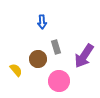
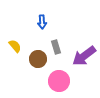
purple arrow: rotated 20 degrees clockwise
yellow semicircle: moved 1 px left, 24 px up
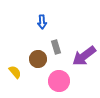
yellow semicircle: moved 26 px down
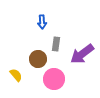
gray rectangle: moved 3 px up; rotated 24 degrees clockwise
purple arrow: moved 2 px left, 2 px up
yellow semicircle: moved 1 px right, 3 px down
pink circle: moved 5 px left, 2 px up
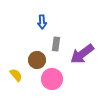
brown circle: moved 1 px left, 1 px down
pink circle: moved 2 px left
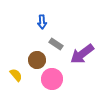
gray rectangle: rotated 64 degrees counterclockwise
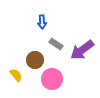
purple arrow: moved 4 px up
brown circle: moved 2 px left
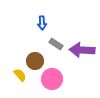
blue arrow: moved 1 px down
purple arrow: rotated 40 degrees clockwise
brown circle: moved 1 px down
yellow semicircle: moved 4 px right
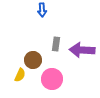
blue arrow: moved 13 px up
gray rectangle: rotated 64 degrees clockwise
brown circle: moved 2 px left, 1 px up
yellow semicircle: rotated 64 degrees clockwise
